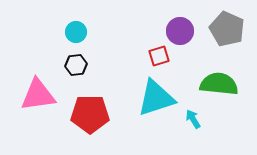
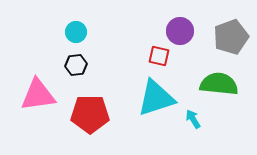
gray pentagon: moved 4 px right, 8 px down; rotated 28 degrees clockwise
red square: rotated 30 degrees clockwise
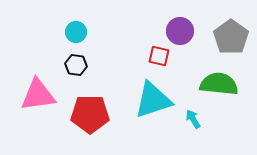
gray pentagon: rotated 16 degrees counterclockwise
black hexagon: rotated 15 degrees clockwise
cyan triangle: moved 3 px left, 2 px down
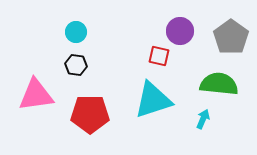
pink triangle: moved 2 px left
cyan arrow: moved 10 px right; rotated 54 degrees clockwise
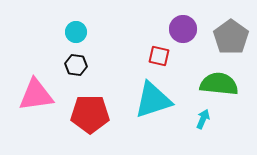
purple circle: moved 3 px right, 2 px up
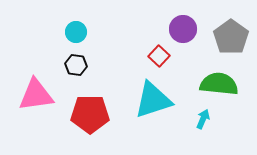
red square: rotated 30 degrees clockwise
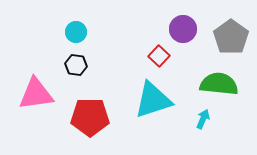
pink triangle: moved 1 px up
red pentagon: moved 3 px down
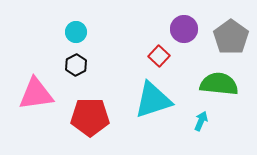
purple circle: moved 1 px right
black hexagon: rotated 25 degrees clockwise
cyan arrow: moved 2 px left, 2 px down
